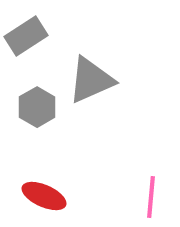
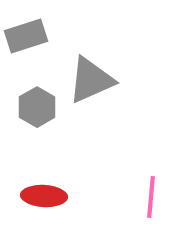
gray rectangle: rotated 15 degrees clockwise
red ellipse: rotated 21 degrees counterclockwise
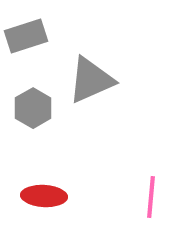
gray hexagon: moved 4 px left, 1 px down
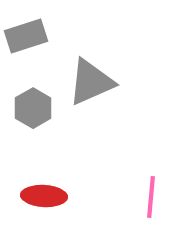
gray triangle: moved 2 px down
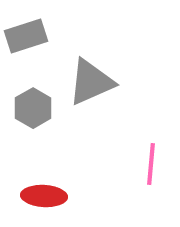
pink line: moved 33 px up
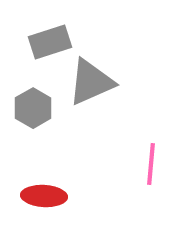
gray rectangle: moved 24 px right, 6 px down
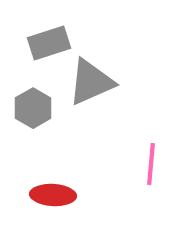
gray rectangle: moved 1 px left, 1 px down
red ellipse: moved 9 px right, 1 px up
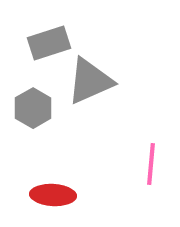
gray triangle: moved 1 px left, 1 px up
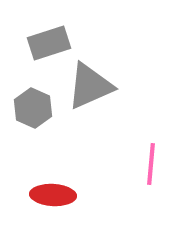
gray triangle: moved 5 px down
gray hexagon: rotated 6 degrees counterclockwise
